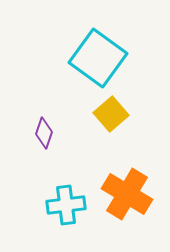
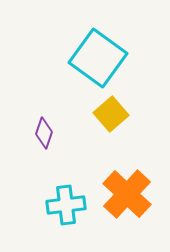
orange cross: rotated 12 degrees clockwise
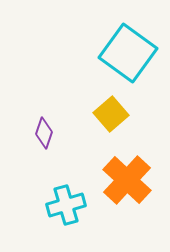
cyan square: moved 30 px right, 5 px up
orange cross: moved 14 px up
cyan cross: rotated 9 degrees counterclockwise
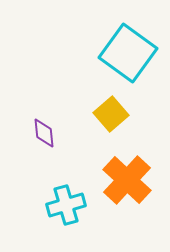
purple diamond: rotated 24 degrees counterclockwise
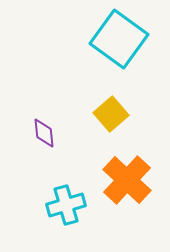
cyan square: moved 9 px left, 14 px up
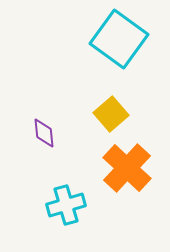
orange cross: moved 12 px up
